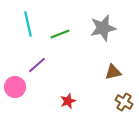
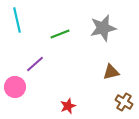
cyan line: moved 11 px left, 4 px up
purple line: moved 2 px left, 1 px up
brown triangle: moved 2 px left
red star: moved 5 px down
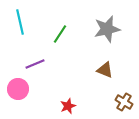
cyan line: moved 3 px right, 2 px down
gray star: moved 4 px right, 1 px down
green line: rotated 36 degrees counterclockwise
purple line: rotated 18 degrees clockwise
brown triangle: moved 6 px left, 2 px up; rotated 36 degrees clockwise
pink circle: moved 3 px right, 2 px down
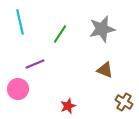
gray star: moved 5 px left
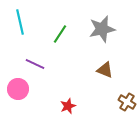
purple line: rotated 48 degrees clockwise
brown cross: moved 3 px right
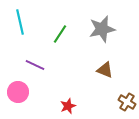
purple line: moved 1 px down
pink circle: moved 3 px down
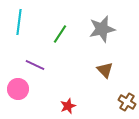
cyan line: moved 1 px left; rotated 20 degrees clockwise
brown triangle: rotated 24 degrees clockwise
pink circle: moved 3 px up
